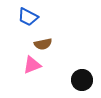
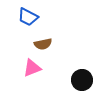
pink triangle: moved 3 px down
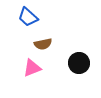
blue trapezoid: rotated 15 degrees clockwise
black circle: moved 3 px left, 17 px up
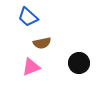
brown semicircle: moved 1 px left, 1 px up
pink triangle: moved 1 px left, 1 px up
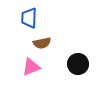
blue trapezoid: moved 1 px right, 1 px down; rotated 50 degrees clockwise
black circle: moved 1 px left, 1 px down
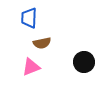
black circle: moved 6 px right, 2 px up
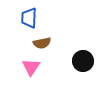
black circle: moved 1 px left, 1 px up
pink triangle: rotated 36 degrees counterclockwise
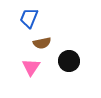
blue trapezoid: rotated 20 degrees clockwise
black circle: moved 14 px left
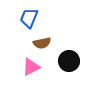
pink triangle: rotated 30 degrees clockwise
